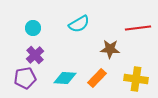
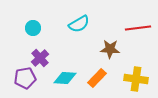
purple cross: moved 5 px right, 3 px down
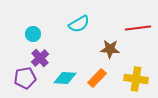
cyan circle: moved 6 px down
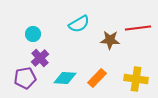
brown star: moved 9 px up
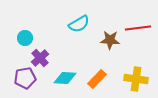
cyan circle: moved 8 px left, 4 px down
orange rectangle: moved 1 px down
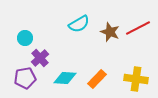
red line: rotated 20 degrees counterclockwise
brown star: moved 8 px up; rotated 18 degrees clockwise
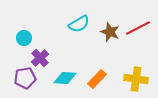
cyan circle: moved 1 px left
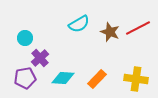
cyan circle: moved 1 px right
cyan diamond: moved 2 px left
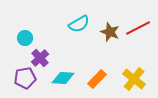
yellow cross: moved 2 px left; rotated 30 degrees clockwise
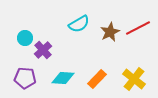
brown star: rotated 24 degrees clockwise
purple cross: moved 3 px right, 8 px up
purple pentagon: rotated 15 degrees clockwise
